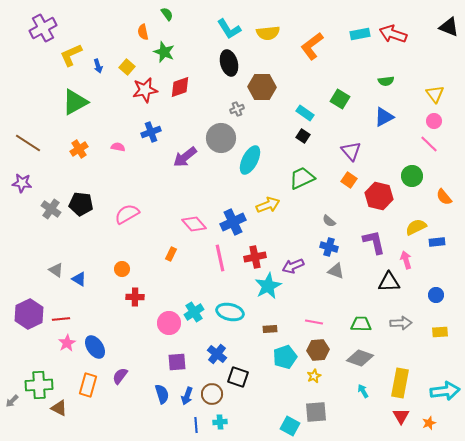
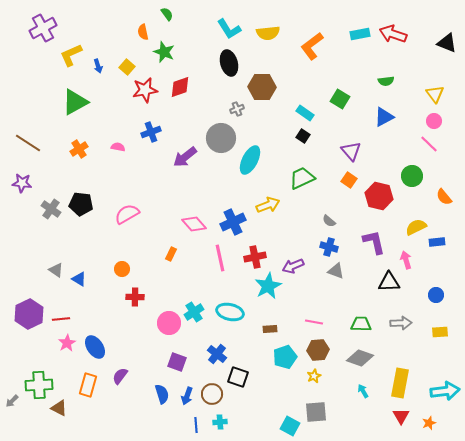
black triangle at (449, 27): moved 2 px left, 16 px down
purple square at (177, 362): rotated 24 degrees clockwise
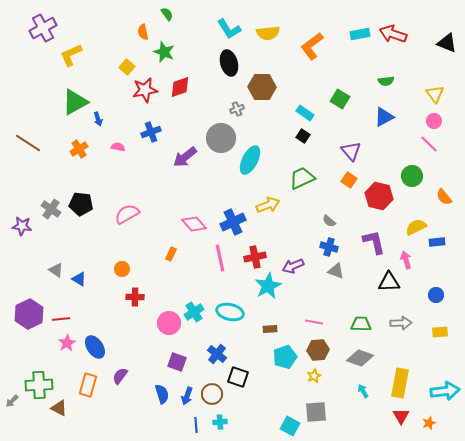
blue arrow at (98, 66): moved 53 px down
purple star at (22, 183): moved 43 px down
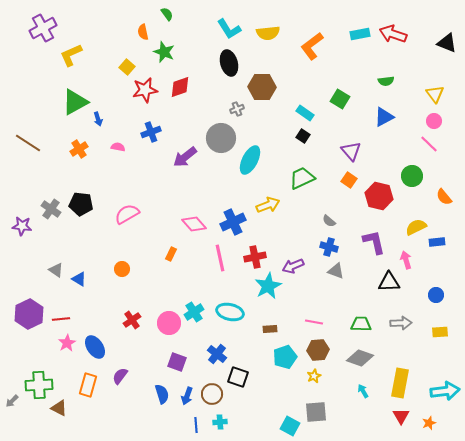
red cross at (135, 297): moved 3 px left, 23 px down; rotated 36 degrees counterclockwise
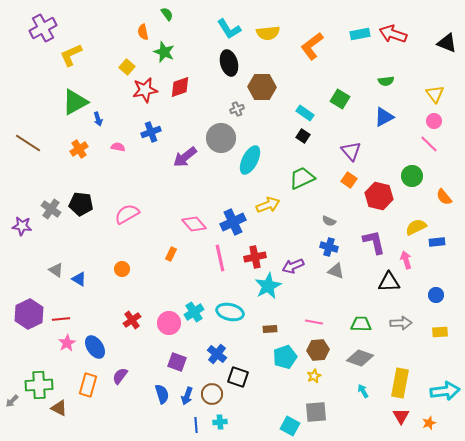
gray semicircle at (329, 221): rotated 16 degrees counterclockwise
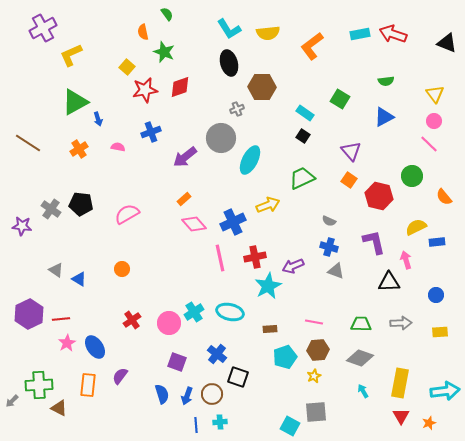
orange rectangle at (171, 254): moved 13 px right, 55 px up; rotated 24 degrees clockwise
orange rectangle at (88, 385): rotated 10 degrees counterclockwise
